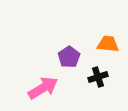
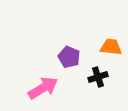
orange trapezoid: moved 3 px right, 3 px down
purple pentagon: rotated 15 degrees counterclockwise
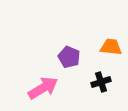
black cross: moved 3 px right, 5 px down
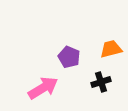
orange trapezoid: moved 2 px down; rotated 20 degrees counterclockwise
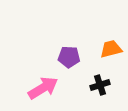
purple pentagon: rotated 20 degrees counterclockwise
black cross: moved 1 px left, 3 px down
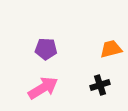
purple pentagon: moved 23 px left, 8 px up
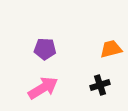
purple pentagon: moved 1 px left
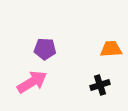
orange trapezoid: rotated 10 degrees clockwise
pink arrow: moved 11 px left, 6 px up
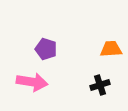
purple pentagon: moved 1 px right; rotated 15 degrees clockwise
pink arrow: rotated 40 degrees clockwise
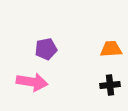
purple pentagon: rotated 30 degrees counterclockwise
black cross: moved 10 px right; rotated 12 degrees clockwise
